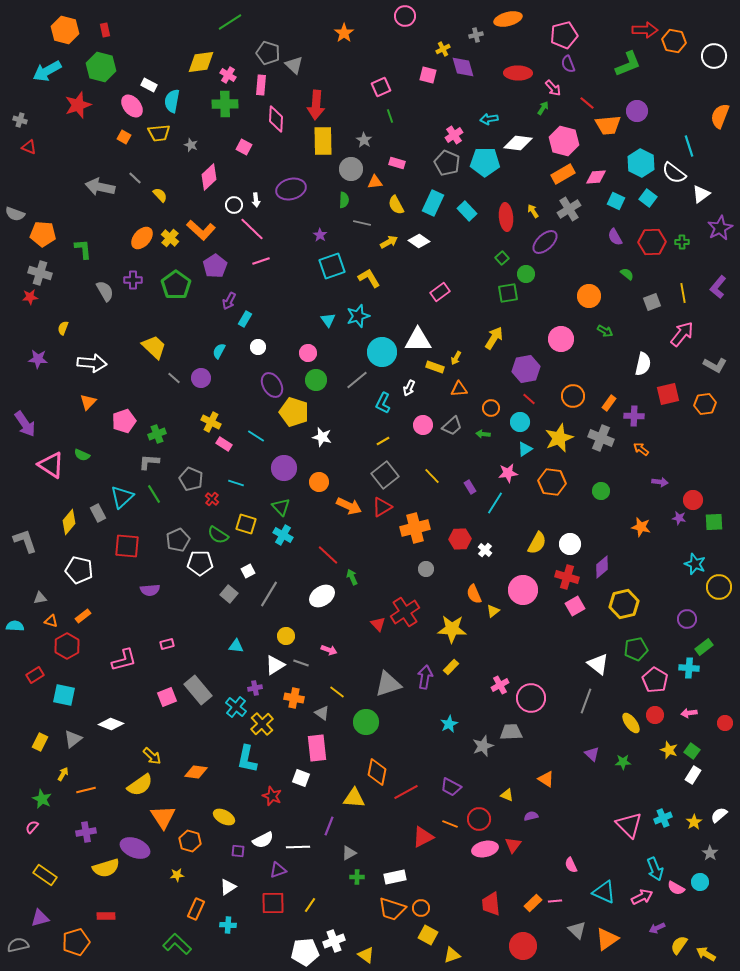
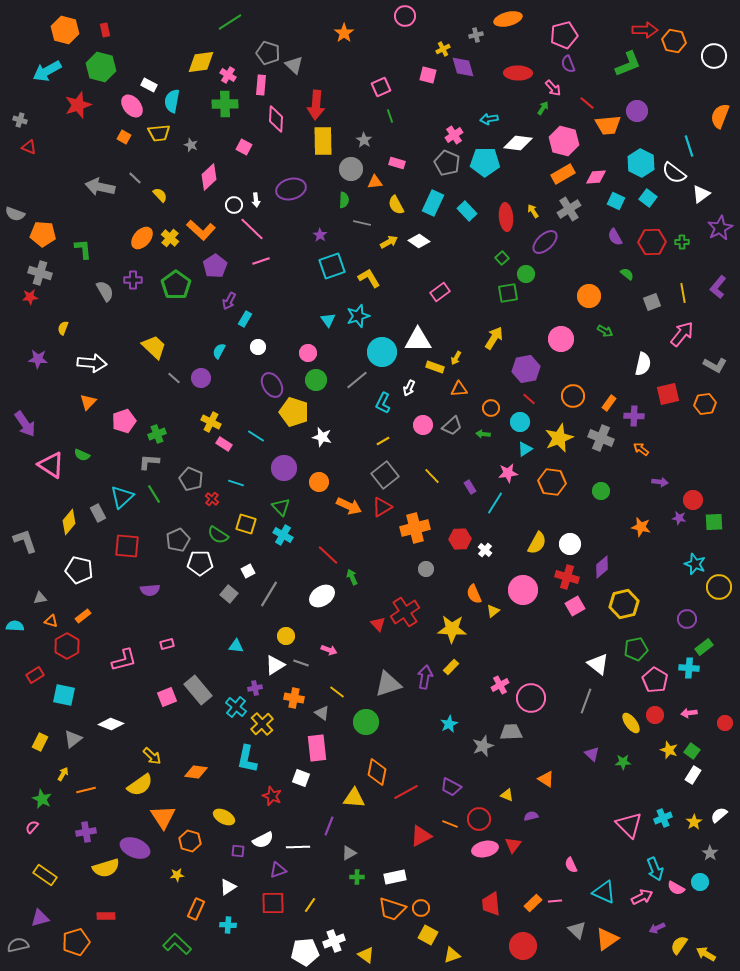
red triangle at (423, 837): moved 2 px left, 1 px up
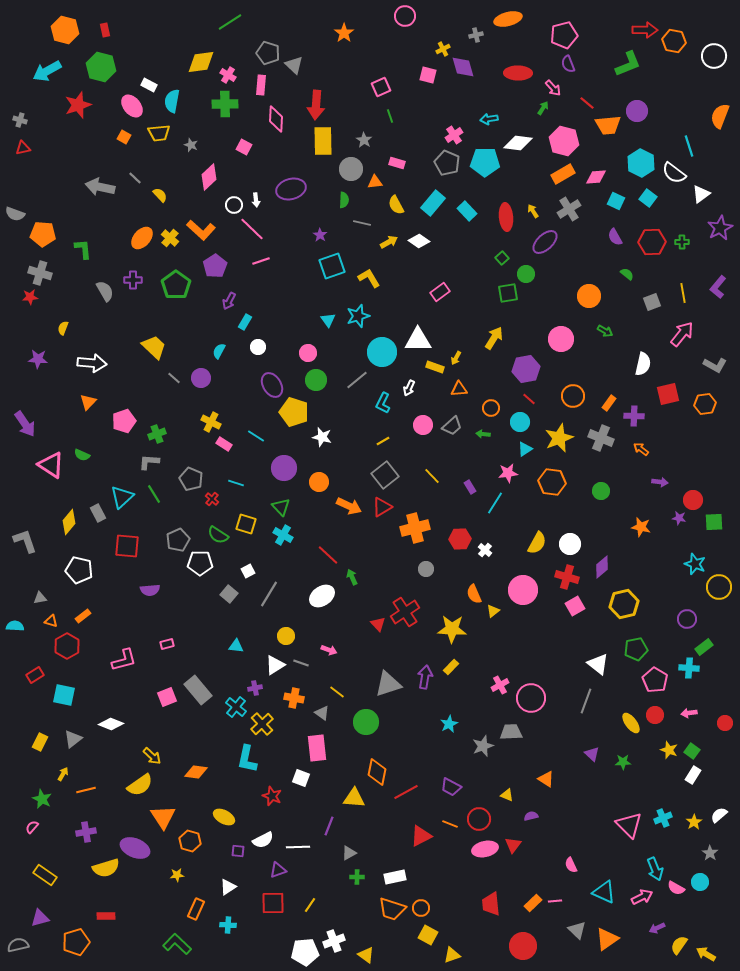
red triangle at (29, 147): moved 6 px left, 1 px down; rotated 35 degrees counterclockwise
cyan rectangle at (433, 203): rotated 15 degrees clockwise
cyan rectangle at (245, 319): moved 3 px down
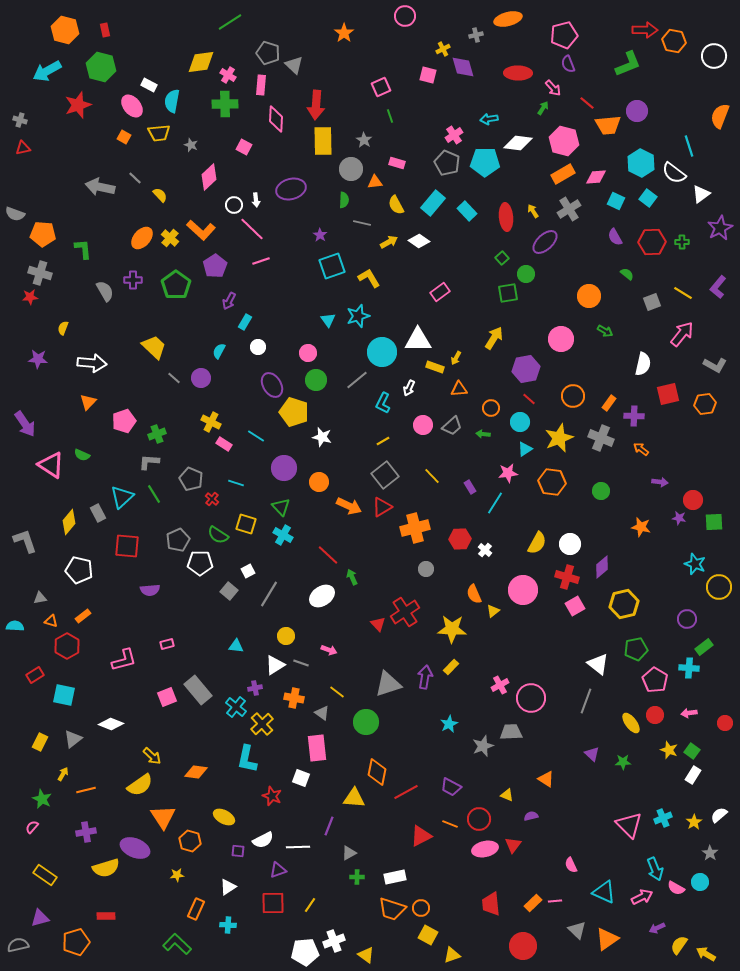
yellow line at (683, 293): rotated 48 degrees counterclockwise
gray square at (229, 594): moved 3 px up
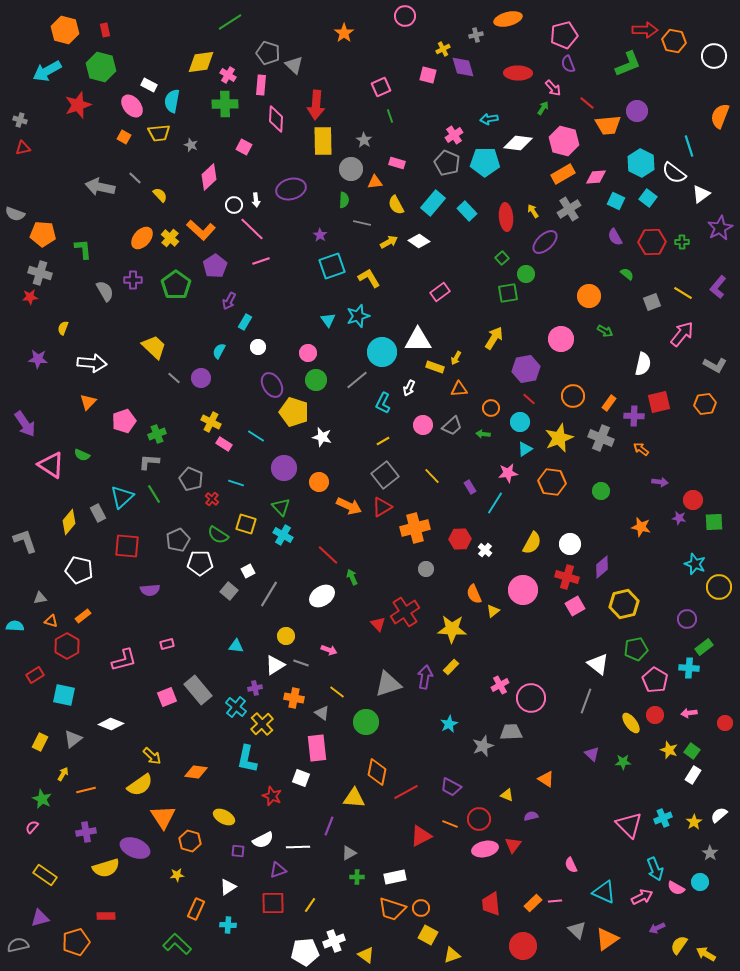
red square at (668, 394): moved 9 px left, 8 px down
yellow semicircle at (537, 543): moved 5 px left
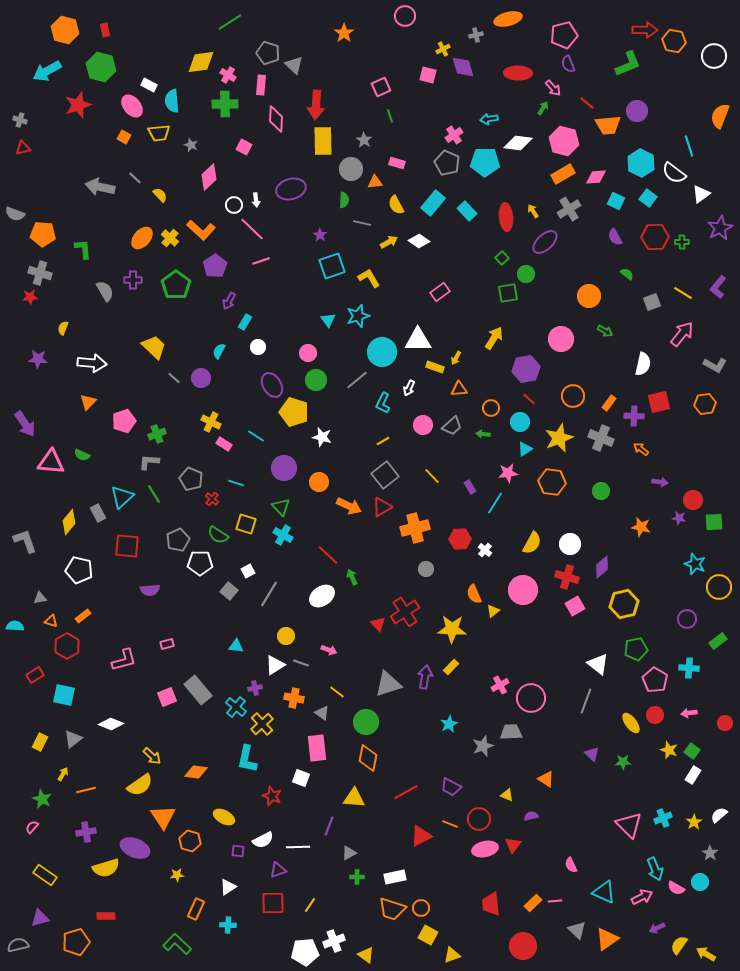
cyan semicircle at (172, 101): rotated 15 degrees counterclockwise
red hexagon at (652, 242): moved 3 px right, 5 px up
pink triangle at (51, 465): moved 3 px up; rotated 28 degrees counterclockwise
green rectangle at (704, 647): moved 14 px right, 6 px up
orange diamond at (377, 772): moved 9 px left, 14 px up
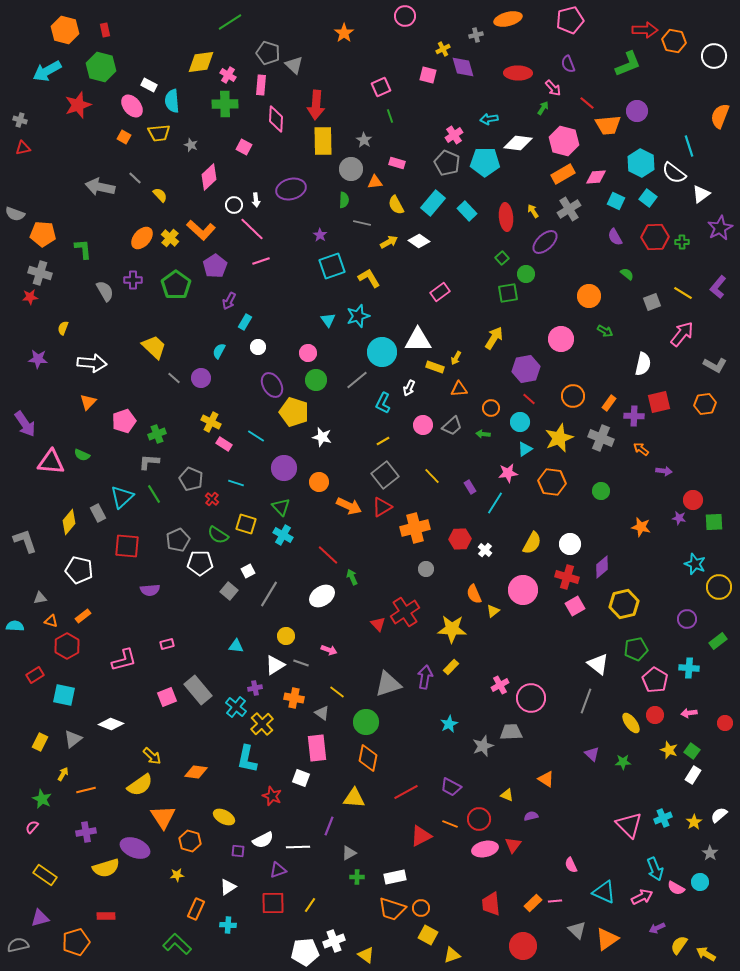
pink pentagon at (564, 35): moved 6 px right, 15 px up
purple arrow at (660, 482): moved 4 px right, 11 px up
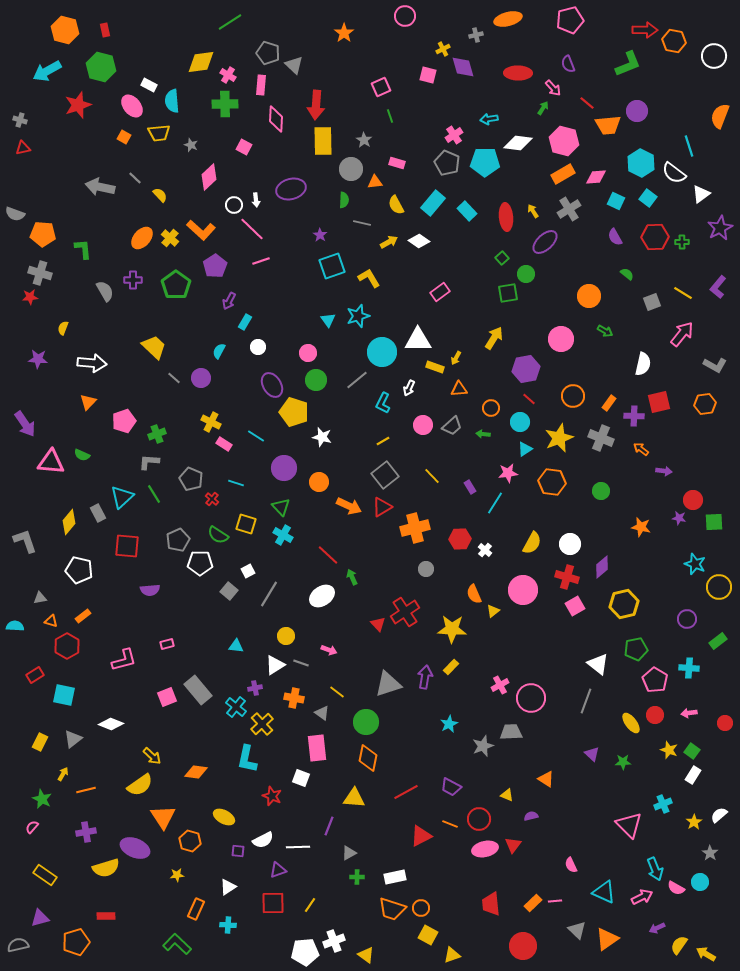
cyan cross at (663, 818): moved 14 px up
